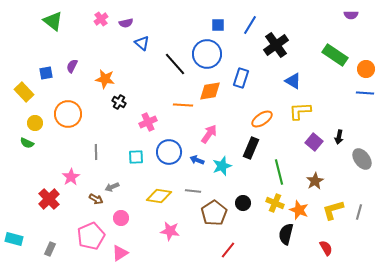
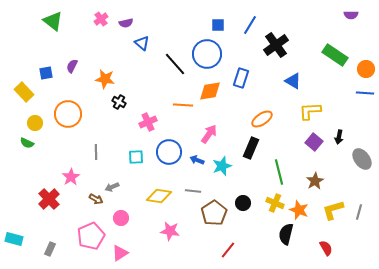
yellow L-shape at (300, 111): moved 10 px right
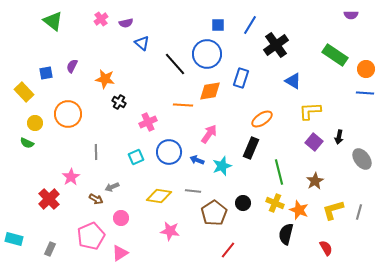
cyan square at (136, 157): rotated 21 degrees counterclockwise
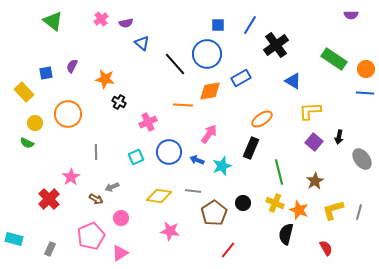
green rectangle at (335, 55): moved 1 px left, 4 px down
blue rectangle at (241, 78): rotated 42 degrees clockwise
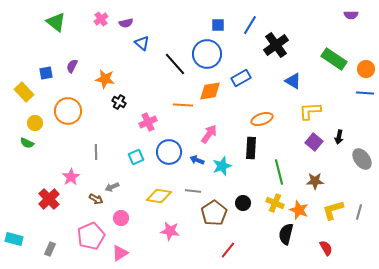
green triangle at (53, 21): moved 3 px right, 1 px down
orange circle at (68, 114): moved 3 px up
orange ellipse at (262, 119): rotated 15 degrees clockwise
black rectangle at (251, 148): rotated 20 degrees counterclockwise
brown star at (315, 181): rotated 30 degrees clockwise
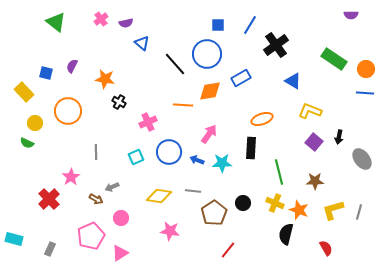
blue square at (46, 73): rotated 24 degrees clockwise
yellow L-shape at (310, 111): rotated 25 degrees clockwise
cyan star at (222, 166): moved 3 px up; rotated 18 degrees clockwise
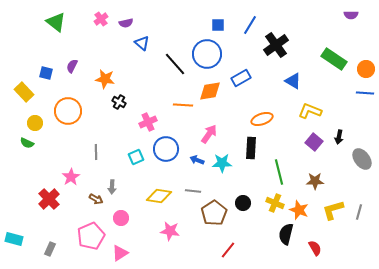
blue circle at (169, 152): moved 3 px left, 3 px up
gray arrow at (112, 187): rotated 64 degrees counterclockwise
red semicircle at (326, 248): moved 11 px left
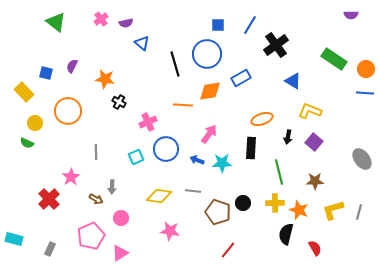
black line at (175, 64): rotated 25 degrees clockwise
black arrow at (339, 137): moved 51 px left
yellow cross at (275, 203): rotated 24 degrees counterclockwise
brown pentagon at (214, 213): moved 4 px right, 1 px up; rotated 20 degrees counterclockwise
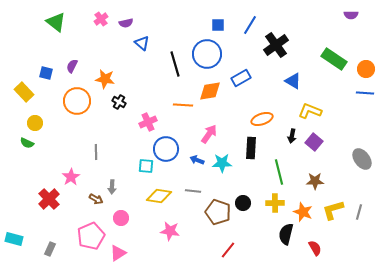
orange circle at (68, 111): moved 9 px right, 10 px up
black arrow at (288, 137): moved 4 px right, 1 px up
cyan square at (136, 157): moved 10 px right, 9 px down; rotated 28 degrees clockwise
orange star at (299, 210): moved 4 px right, 2 px down
pink triangle at (120, 253): moved 2 px left
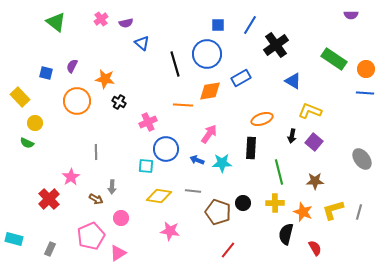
yellow rectangle at (24, 92): moved 4 px left, 5 px down
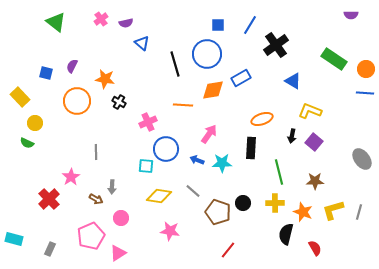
orange diamond at (210, 91): moved 3 px right, 1 px up
gray line at (193, 191): rotated 35 degrees clockwise
